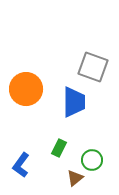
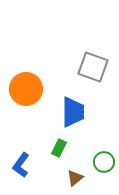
blue trapezoid: moved 1 px left, 10 px down
green circle: moved 12 px right, 2 px down
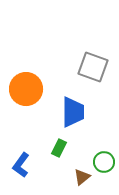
brown triangle: moved 7 px right, 1 px up
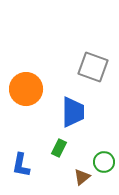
blue L-shape: rotated 25 degrees counterclockwise
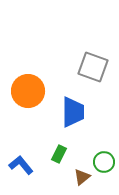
orange circle: moved 2 px right, 2 px down
green rectangle: moved 6 px down
blue L-shape: rotated 130 degrees clockwise
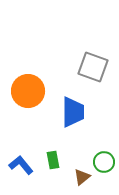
green rectangle: moved 6 px left, 6 px down; rotated 36 degrees counterclockwise
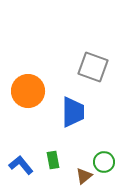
brown triangle: moved 2 px right, 1 px up
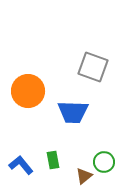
blue trapezoid: rotated 92 degrees clockwise
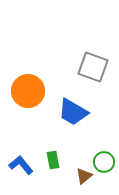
blue trapezoid: rotated 28 degrees clockwise
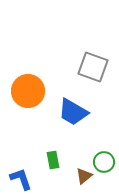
blue L-shape: moved 14 px down; rotated 20 degrees clockwise
